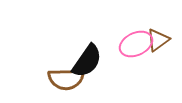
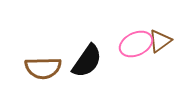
brown triangle: moved 2 px right, 1 px down
brown semicircle: moved 23 px left, 11 px up
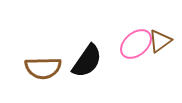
pink ellipse: rotated 16 degrees counterclockwise
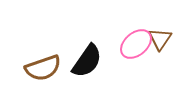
brown triangle: moved 2 px up; rotated 20 degrees counterclockwise
brown semicircle: rotated 18 degrees counterclockwise
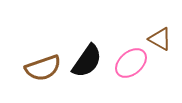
brown triangle: rotated 35 degrees counterclockwise
pink ellipse: moved 5 px left, 19 px down
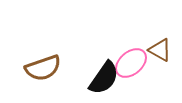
brown triangle: moved 11 px down
black semicircle: moved 17 px right, 17 px down
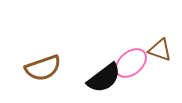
brown triangle: rotated 10 degrees counterclockwise
black semicircle: rotated 18 degrees clockwise
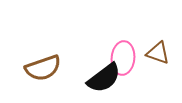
brown triangle: moved 2 px left, 3 px down
pink ellipse: moved 8 px left, 5 px up; rotated 44 degrees counterclockwise
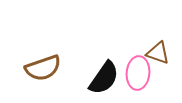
pink ellipse: moved 15 px right, 15 px down
black semicircle: rotated 18 degrees counterclockwise
